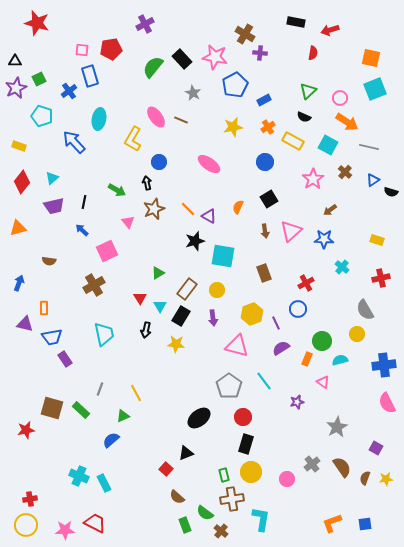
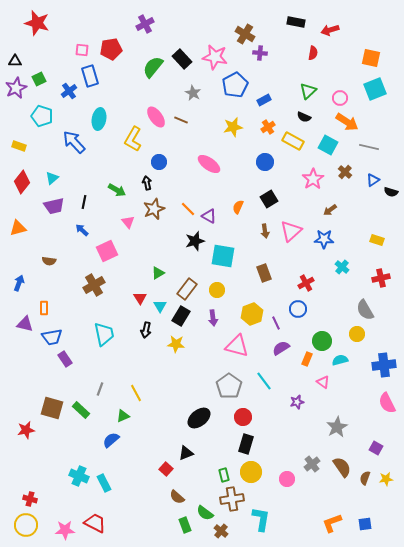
red cross at (30, 499): rotated 24 degrees clockwise
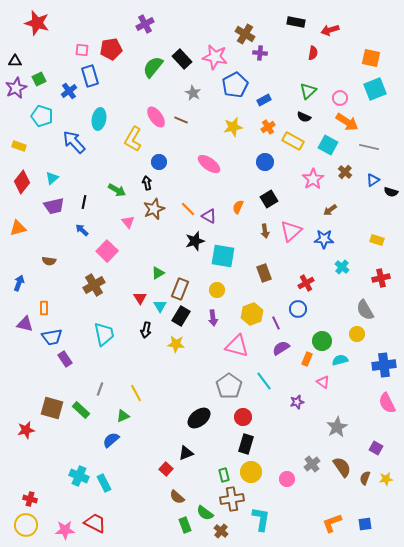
pink square at (107, 251): rotated 20 degrees counterclockwise
brown rectangle at (187, 289): moved 7 px left; rotated 15 degrees counterclockwise
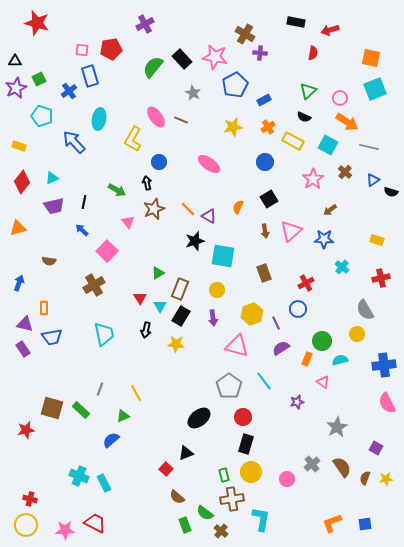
cyan triangle at (52, 178): rotated 16 degrees clockwise
purple rectangle at (65, 359): moved 42 px left, 10 px up
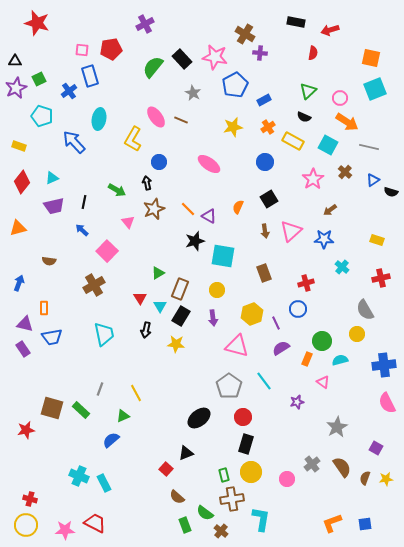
red cross at (306, 283): rotated 14 degrees clockwise
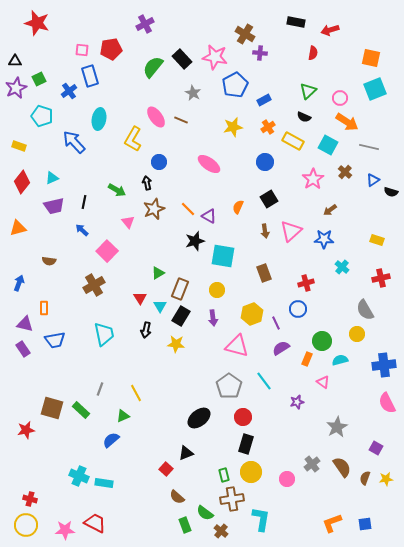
blue trapezoid at (52, 337): moved 3 px right, 3 px down
cyan rectangle at (104, 483): rotated 54 degrees counterclockwise
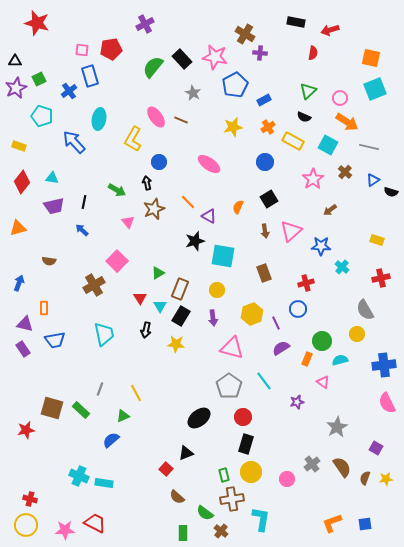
cyan triangle at (52, 178): rotated 32 degrees clockwise
orange line at (188, 209): moved 7 px up
blue star at (324, 239): moved 3 px left, 7 px down
pink square at (107, 251): moved 10 px right, 10 px down
pink triangle at (237, 346): moved 5 px left, 2 px down
green rectangle at (185, 525): moved 2 px left, 8 px down; rotated 21 degrees clockwise
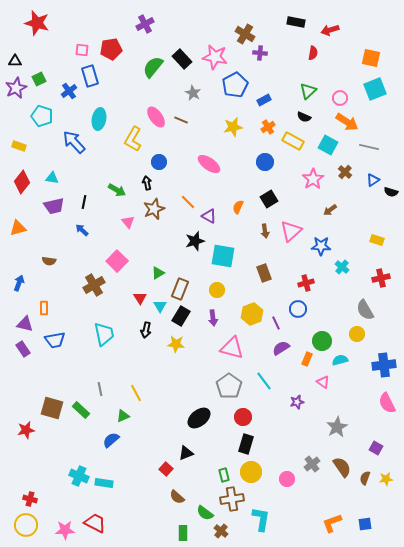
gray line at (100, 389): rotated 32 degrees counterclockwise
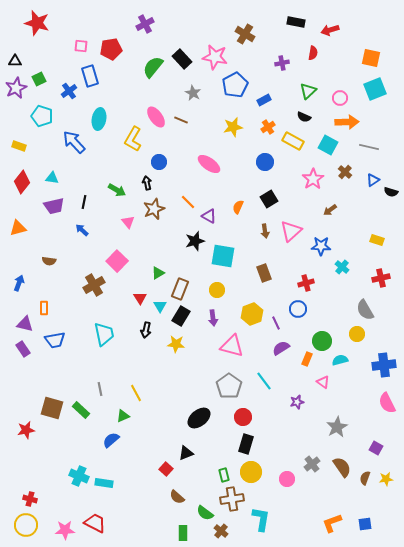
pink square at (82, 50): moved 1 px left, 4 px up
purple cross at (260, 53): moved 22 px right, 10 px down; rotated 16 degrees counterclockwise
orange arrow at (347, 122): rotated 35 degrees counterclockwise
pink triangle at (232, 348): moved 2 px up
